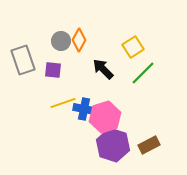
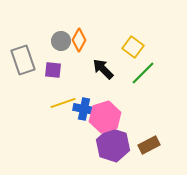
yellow square: rotated 20 degrees counterclockwise
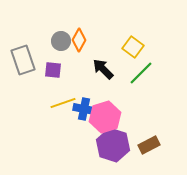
green line: moved 2 px left
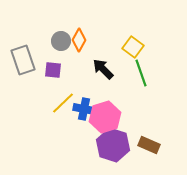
green line: rotated 64 degrees counterclockwise
yellow line: rotated 25 degrees counterclockwise
brown rectangle: rotated 50 degrees clockwise
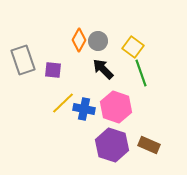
gray circle: moved 37 px right
pink hexagon: moved 11 px right, 10 px up; rotated 24 degrees counterclockwise
purple hexagon: moved 1 px left
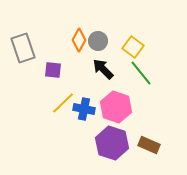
gray rectangle: moved 12 px up
green line: rotated 20 degrees counterclockwise
purple hexagon: moved 2 px up
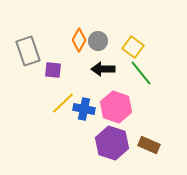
gray rectangle: moved 5 px right, 3 px down
black arrow: rotated 45 degrees counterclockwise
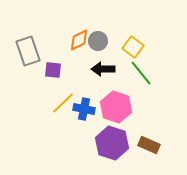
orange diamond: rotated 35 degrees clockwise
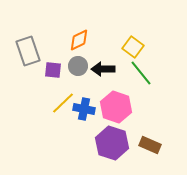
gray circle: moved 20 px left, 25 px down
brown rectangle: moved 1 px right
